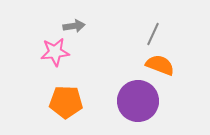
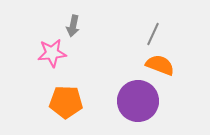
gray arrow: moved 1 px left; rotated 110 degrees clockwise
pink star: moved 3 px left, 1 px down
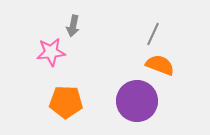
pink star: moved 1 px left, 1 px up
purple circle: moved 1 px left
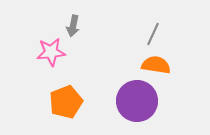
orange semicircle: moved 4 px left; rotated 12 degrees counterclockwise
orange pentagon: rotated 24 degrees counterclockwise
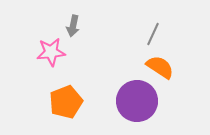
orange semicircle: moved 4 px right, 2 px down; rotated 24 degrees clockwise
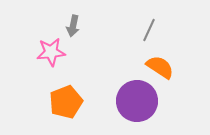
gray line: moved 4 px left, 4 px up
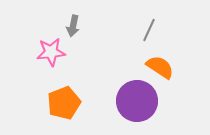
orange pentagon: moved 2 px left, 1 px down
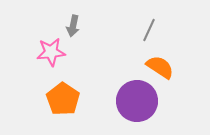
orange pentagon: moved 1 px left, 4 px up; rotated 16 degrees counterclockwise
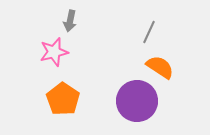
gray arrow: moved 3 px left, 5 px up
gray line: moved 2 px down
pink star: moved 3 px right; rotated 8 degrees counterclockwise
